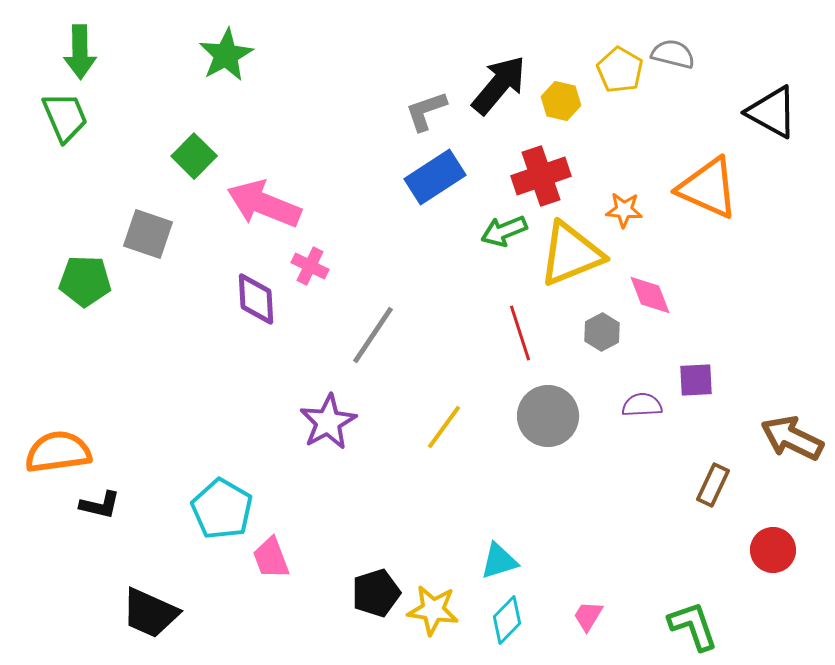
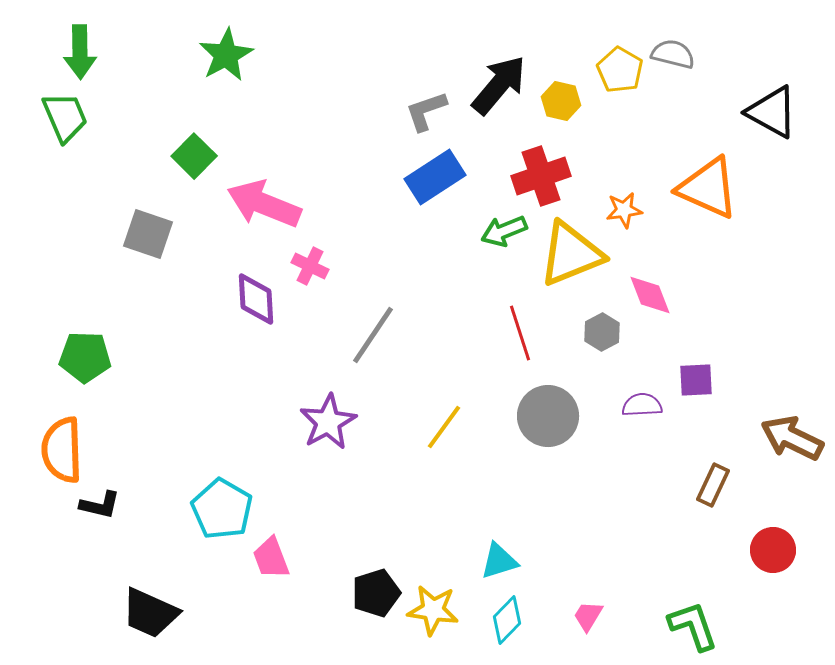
orange star at (624, 210): rotated 12 degrees counterclockwise
green pentagon at (85, 281): moved 76 px down
orange semicircle at (58, 452): moved 4 px right, 2 px up; rotated 84 degrees counterclockwise
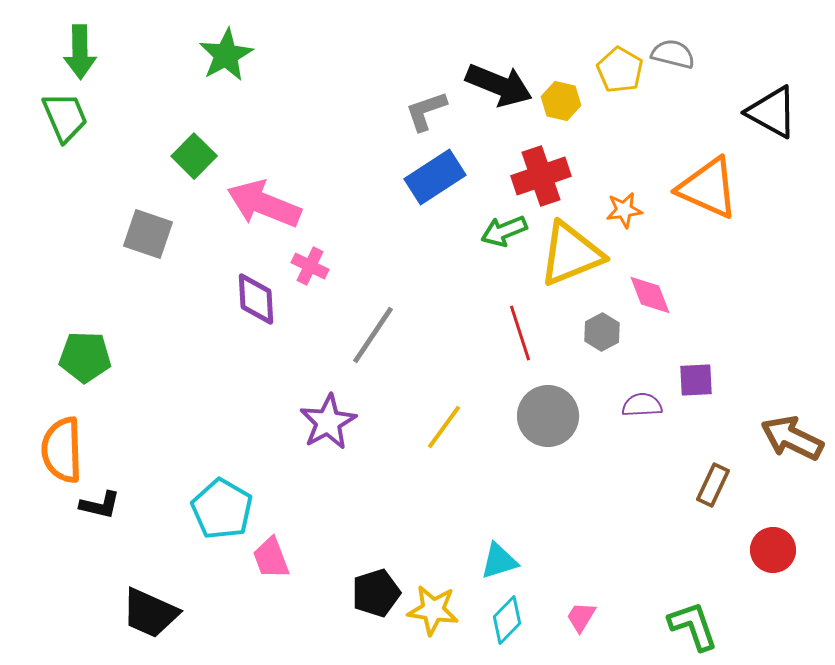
black arrow at (499, 85): rotated 72 degrees clockwise
pink trapezoid at (588, 616): moved 7 px left, 1 px down
